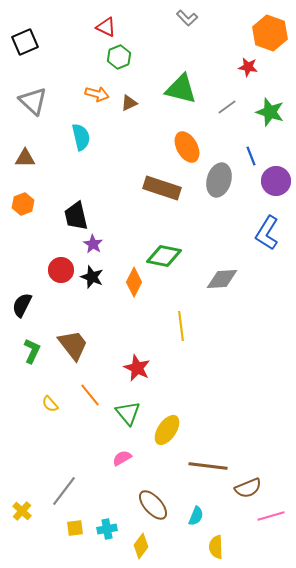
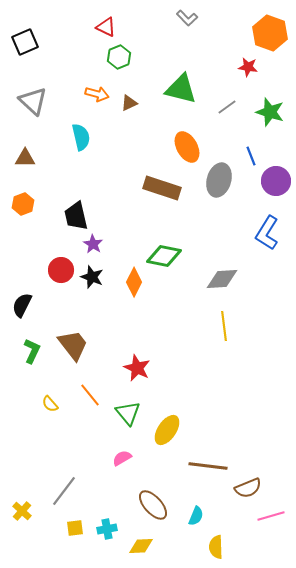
yellow line at (181, 326): moved 43 px right
yellow diamond at (141, 546): rotated 50 degrees clockwise
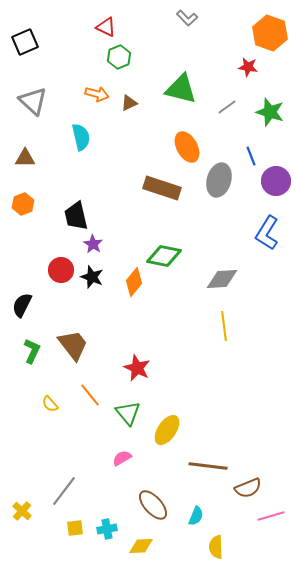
orange diamond at (134, 282): rotated 12 degrees clockwise
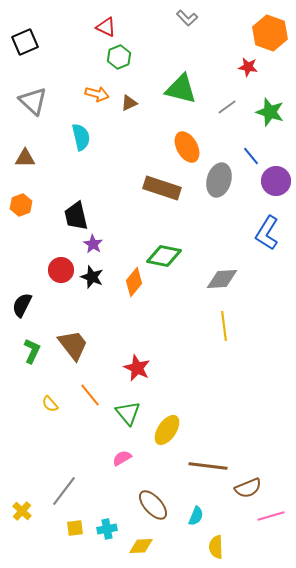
blue line at (251, 156): rotated 18 degrees counterclockwise
orange hexagon at (23, 204): moved 2 px left, 1 px down
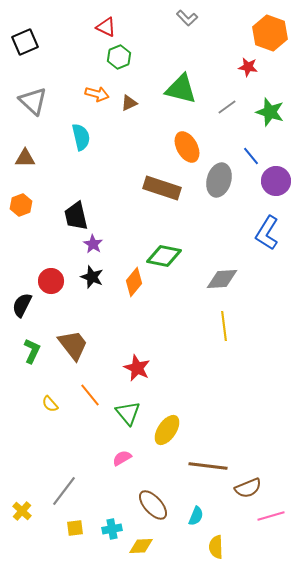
red circle at (61, 270): moved 10 px left, 11 px down
cyan cross at (107, 529): moved 5 px right
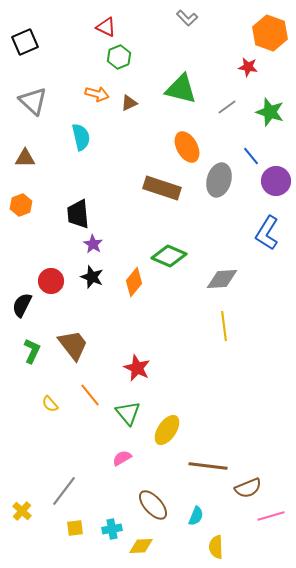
black trapezoid at (76, 216): moved 2 px right, 2 px up; rotated 8 degrees clockwise
green diamond at (164, 256): moved 5 px right; rotated 12 degrees clockwise
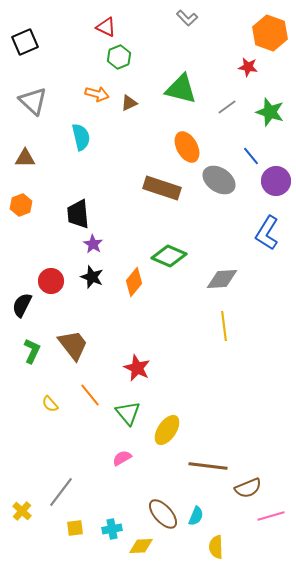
gray ellipse at (219, 180): rotated 72 degrees counterclockwise
gray line at (64, 491): moved 3 px left, 1 px down
brown ellipse at (153, 505): moved 10 px right, 9 px down
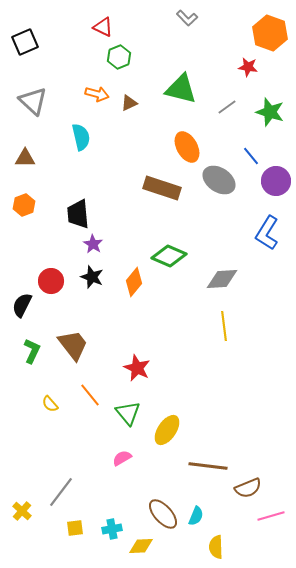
red triangle at (106, 27): moved 3 px left
orange hexagon at (21, 205): moved 3 px right
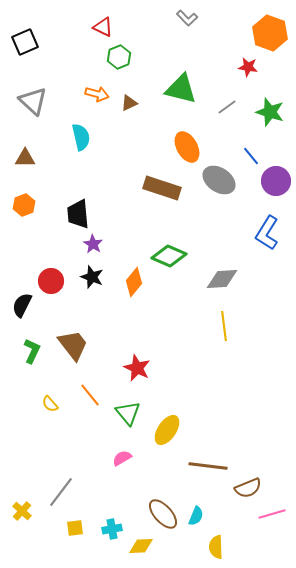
pink line at (271, 516): moved 1 px right, 2 px up
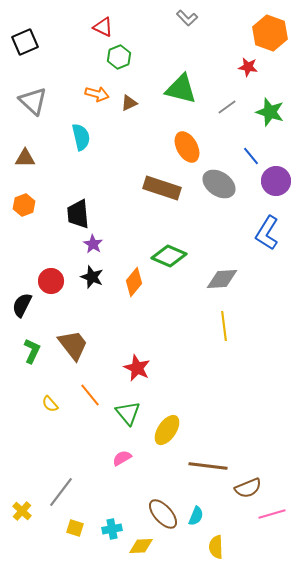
gray ellipse at (219, 180): moved 4 px down
yellow square at (75, 528): rotated 24 degrees clockwise
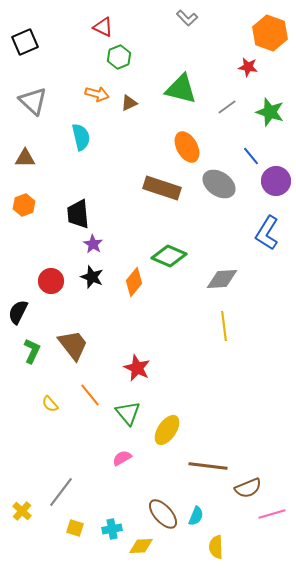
black semicircle at (22, 305): moved 4 px left, 7 px down
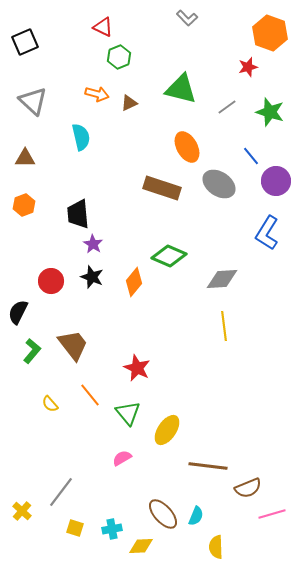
red star at (248, 67): rotated 24 degrees counterclockwise
green L-shape at (32, 351): rotated 15 degrees clockwise
